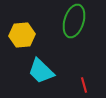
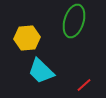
yellow hexagon: moved 5 px right, 3 px down
red line: rotated 63 degrees clockwise
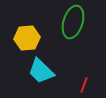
green ellipse: moved 1 px left, 1 px down
red line: rotated 28 degrees counterclockwise
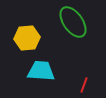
green ellipse: rotated 52 degrees counterclockwise
cyan trapezoid: rotated 140 degrees clockwise
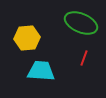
green ellipse: moved 8 px right, 1 px down; rotated 32 degrees counterclockwise
red line: moved 27 px up
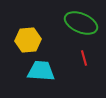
yellow hexagon: moved 1 px right, 2 px down
red line: rotated 35 degrees counterclockwise
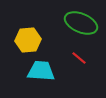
red line: moved 5 px left; rotated 35 degrees counterclockwise
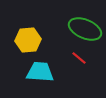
green ellipse: moved 4 px right, 6 px down
cyan trapezoid: moved 1 px left, 1 px down
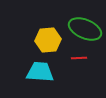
yellow hexagon: moved 20 px right
red line: rotated 42 degrees counterclockwise
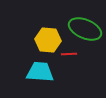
yellow hexagon: rotated 10 degrees clockwise
red line: moved 10 px left, 4 px up
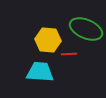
green ellipse: moved 1 px right
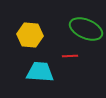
yellow hexagon: moved 18 px left, 5 px up
red line: moved 1 px right, 2 px down
